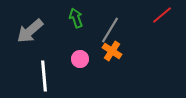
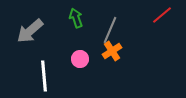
gray line: rotated 8 degrees counterclockwise
orange cross: rotated 24 degrees clockwise
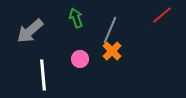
orange cross: rotated 12 degrees counterclockwise
white line: moved 1 px left, 1 px up
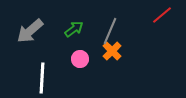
green arrow: moved 2 px left, 11 px down; rotated 72 degrees clockwise
gray line: moved 1 px down
white line: moved 1 px left, 3 px down; rotated 8 degrees clockwise
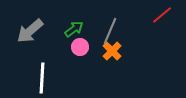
pink circle: moved 12 px up
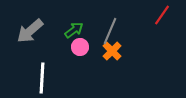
red line: rotated 15 degrees counterclockwise
green arrow: moved 1 px down
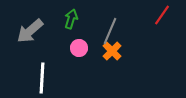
green arrow: moved 3 px left, 11 px up; rotated 36 degrees counterclockwise
pink circle: moved 1 px left, 1 px down
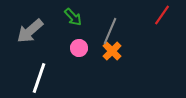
green arrow: moved 2 px right, 2 px up; rotated 120 degrees clockwise
white line: moved 3 px left; rotated 16 degrees clockwise
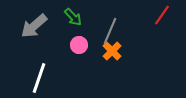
gray arrow: moved 4 px right, 5 px up
pink circle: moved 3 px up
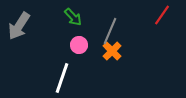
gray arrow: moved 15 px left; rotated 16 degrees counterclockwise
white line: moved 23 px right
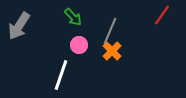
white line: moved 1 px left, 3 px up
